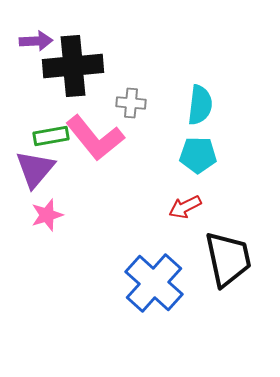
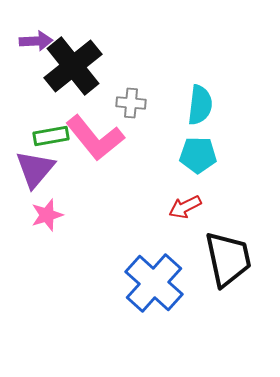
black cross: rotated 34 degrees counterclockwise
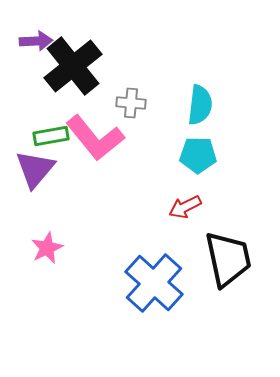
pink star: moved 33 px down; rotated 8 degrees counterclockwise
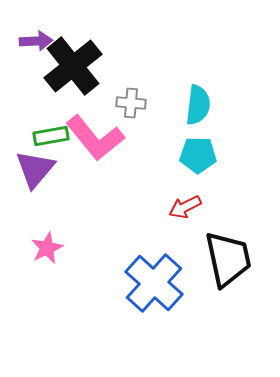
cyan semicircle: moved 2 px left
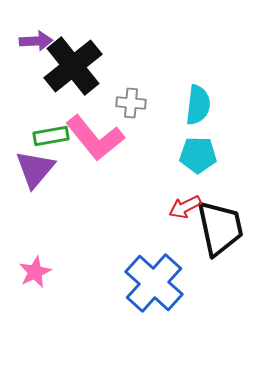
pink star: moved 12 px left, 24 px down
black trapezoid: moved 8 px left, 31 px up
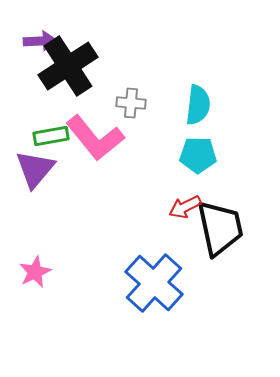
purple arrow: moved 4 px right
black cross: moved 5 px left; rotated 6 degrees clockwise
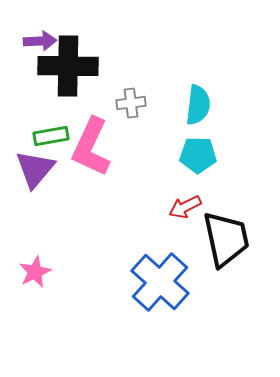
black cross: rotated 34 degrees clockwise
gray cross: rotated 12 degrees counterclockwise
pink L-shape: moved 4 px left, 9 px down; rotated 64 degrees clockwise
black trapezoid: moved 6 px right, 11 px down
blue cross: moved 6 px right, 1 px up
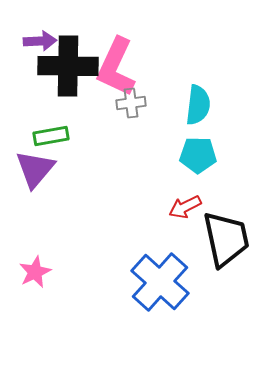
pink L-shape: moved 25 px right, 80 px up
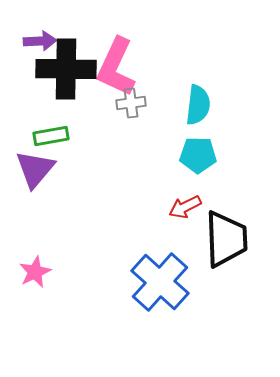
black cross: moved 2 px left, 3 px down
black trapezoid: rotated 10 degrees clockwise
